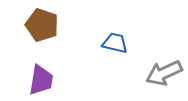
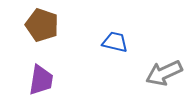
blue trapezoid: moved 1 px up
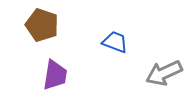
blue trapezoid: rotated 8 degrees clockwise
purple trapezoid: moved 14 px right, 5 px up
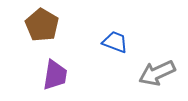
brown pentagon: rotated 12 degrees clockwise
gray arrow: moved 7 px left
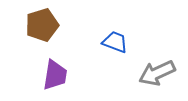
brown pentagon: rotated 24 degrees clockwise
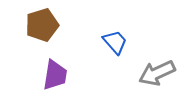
blue trapezoid: rotated 28 degrees clockwise
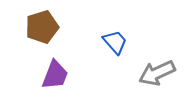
brown pentagon: moved 2 px down
purple trapezoid: rotated 12 degrees clockwise
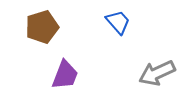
blue trapezoid: moved 3 px right, 20 px up
purple trapezoid: moved 10 px right
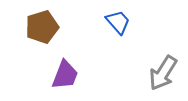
gray arrow: moved 6 px right; rotated 33 degrees counterclockwise
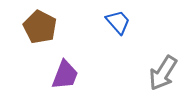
brown pentagon: moved 2 px left; rotated 28 degrees counterclockwise
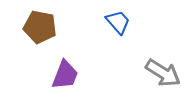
brown pentagon: rotated 16 degrees counterclockwise
gray arrow: rotated 90 degrees counterclockwise
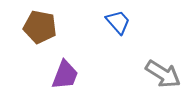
gray arrow: moved 1 px down
